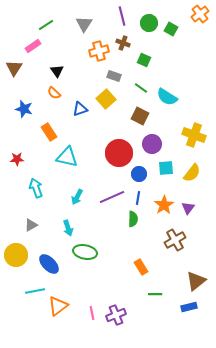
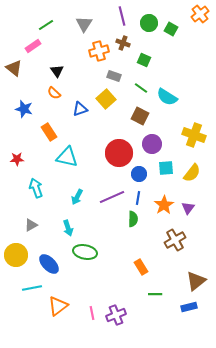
brown triangle at (14, 68): rotated 24 degrees counterclockwise
cyan line at (35, 291): moved 3 px left, 3 px up
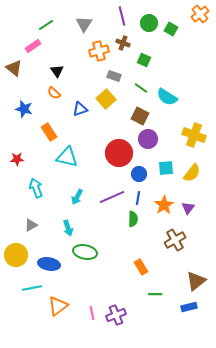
purple circle at (152, 144): moved 4 px left, 5 px up
blue ellipse at (49, 264): rotated 35 degrees counterclockwise
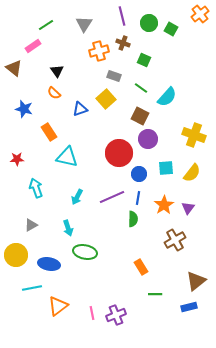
cyan semicircle at (167, 97): rotated 80 degrees counterclockwise
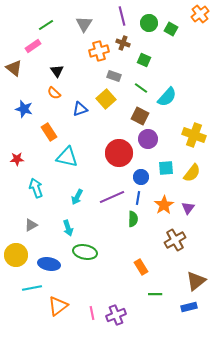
blue circle at (139, 174): moved 2 px right, 3 px down
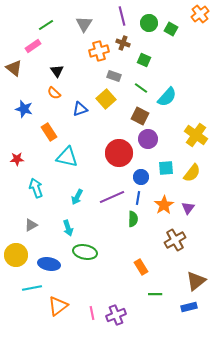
yellow cross at (194, 135): moved 2 px right; rotated 15 degrees clockwise
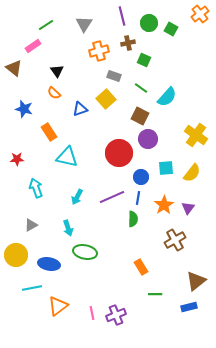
brown cross at (123, 43): moved 5 px right; rotated 32 degrees counterclockwise
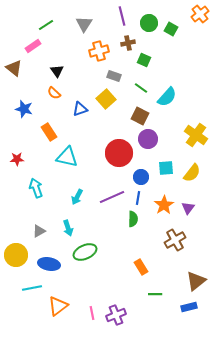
gray triangle at (31, 225): moved 8 px right, 6 px down
green ellipse at (85, 252): rotated 35 degrees counterclockwise
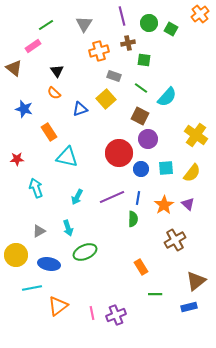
green square at (144, 60): rotated 16 degrees counterclockwise
blue circle at (141, 177): moved 8 px up
purple triangle at (188, 208): moved 4 px up; rotated 24 degrees counterclockwise
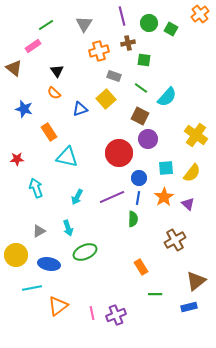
blue circle at (141, 169): moved 2 px left, 9 px down
orange star at (164, 205): moved 8 px up
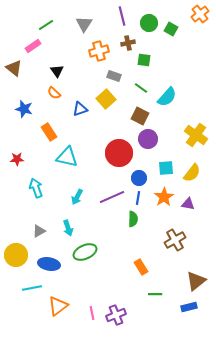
purple triangle at (188, 204): rotated 32 degrees counterclockwise
